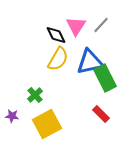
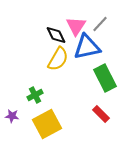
gray line: moved 1 px left, 1 px up
blue triangle: moved 3 px left, 15 px up
green cross: rotated 14 degrees clockwise
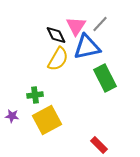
green cross: rotated 21 degrees clockwise
red rectangle: moved 2 px left, 31 px down
yellow square: moved 4 px up
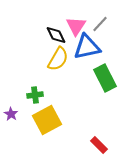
purple star: moved 1 px left, 2 px up; rotated 24 degrees clockwise
